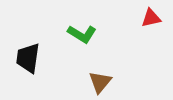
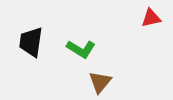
green L-shape: moved 1 px left, 15 px down
black trapezoid: moved 3 px right, 16 px up
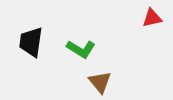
red triangle: moved 1 px right
brown triangle: rotated 20 degrees counterclockwise
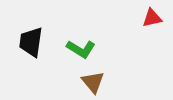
brown triangle: moved 7 px left
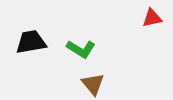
black trapezoid: rotated 72 degrees clockwise
brown triangle: moved 2 px down
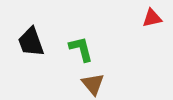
black trapezoid: rotated 100 degrees counterclockwise
green L-shape: rotated 136 degrees counterclockwise
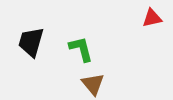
black trapezoid: rotated 36 degrees clockwise
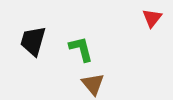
red triangle: rotated 40 degrees counterclockwise
black trapezoid: moved 2 px right, 1 px up
